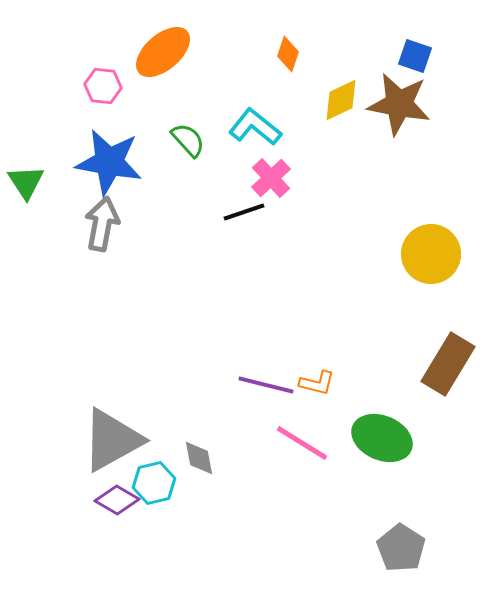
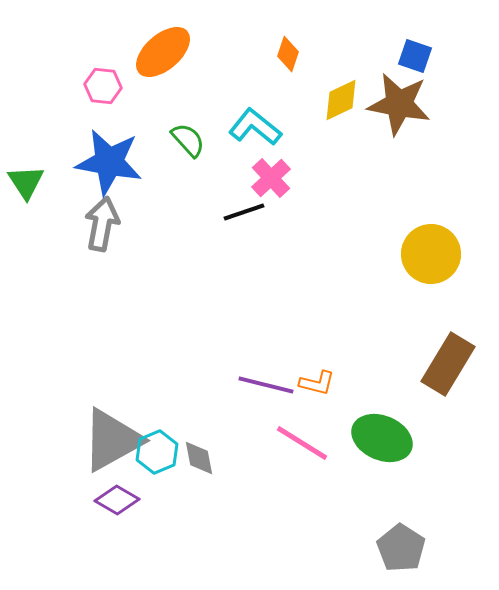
cyan hexagon: moved 3 px right, 31 px up; rotated 9 degrees counterclockwise
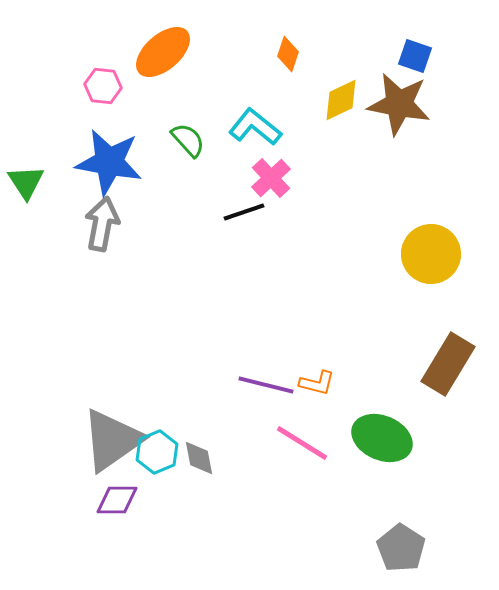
gray triangle: rotated 6 degrees counterclockwise
purple diamond: rotated 30 degrees counterclockwise
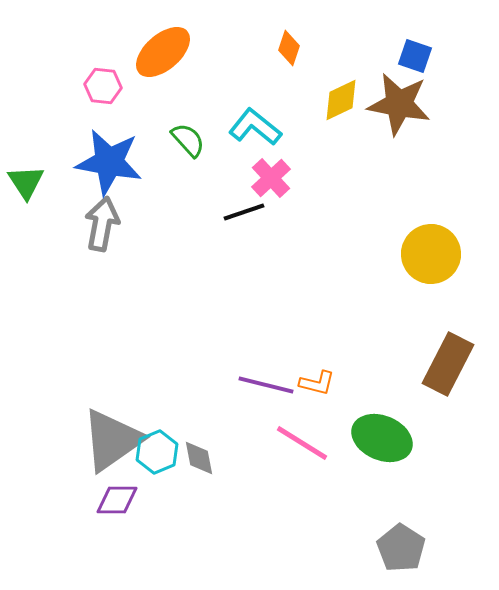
orange diamond: moved 1 px right, 6 px up
brown rectangle: rotated 4 degrees counterclockwise
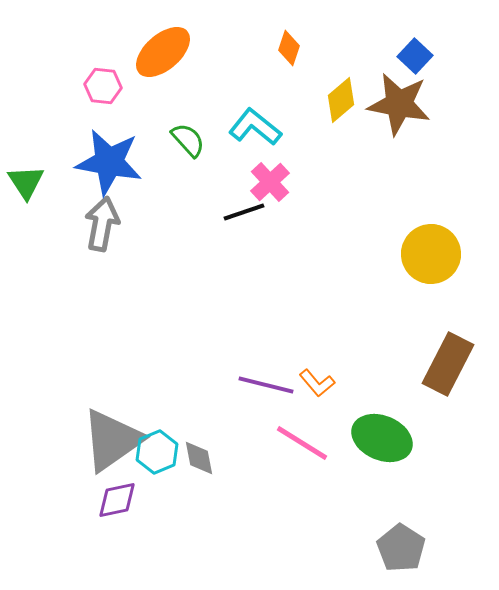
blue square: rotated 24 degrees clockwise
yellow diamond: rotated 15 degrees counterclockwise
pink cross: moved 1 px left, 4 px down
orange L-shape: rotated 36 degrees clockwise
purple diamond: rotated 12 degrees counterclockwise
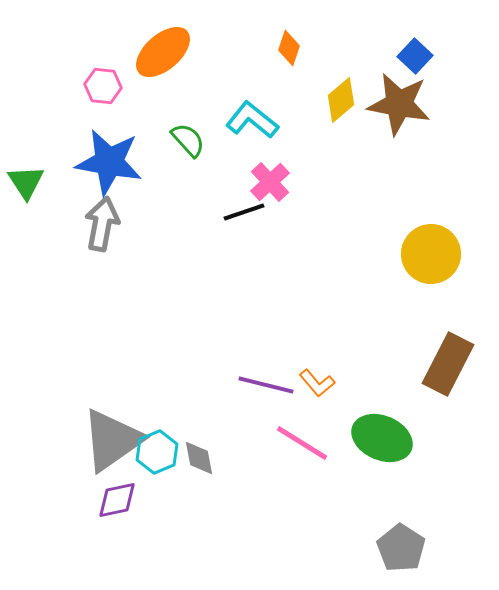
cyan L-shape: moved 3 px left, 7 px up
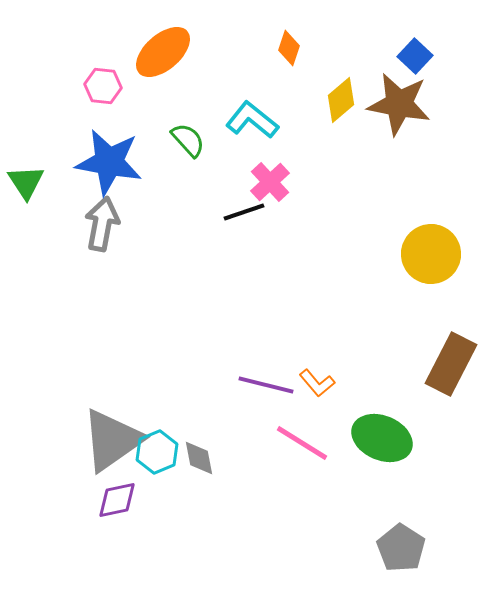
brown rectangle: moved 3 px right
